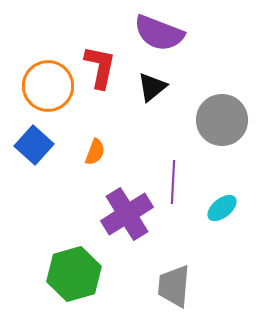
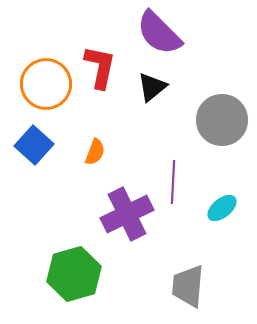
purple semicircle: rotated 24 degrees clockwise
orange circle: moved 2 px left, 2 px up
purple cross: rotated 6 degrees clockwise
gray trapezoid: moved 14 px right
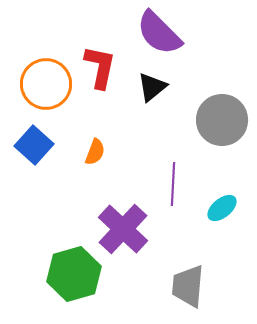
purple line: moved 2 px down
purple cross: moved 4 px left, 15 px down; rotated 21 degrees counterclockwise
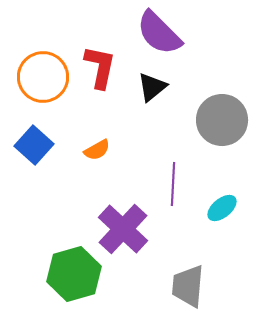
orange circle: moved 3 px left, 7 px up
orange semicircle: moved 2 px right, 2 px up; rotated 40 degrees clockwise
